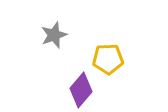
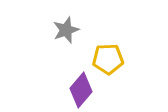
gray star: moved 12 px right, 5 px up
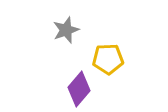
purple diamond: moved 2 px left, 1 px up
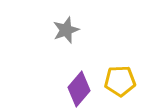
yellow pentagon: moved 12 px right, 22 px down
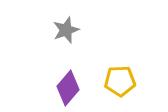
purple diamond: moved 11 px left, 1 px up
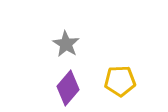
gray star: moved 14 px down; rotated 20 degrees counterclockwise
